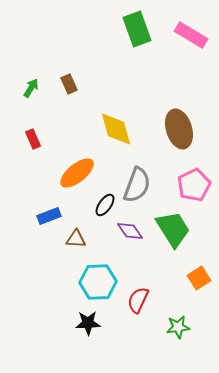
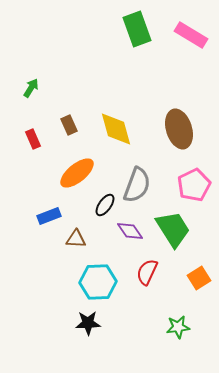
brown rectangle: moved 41 px down
red semicircle: moved 9 px right, 28 px up
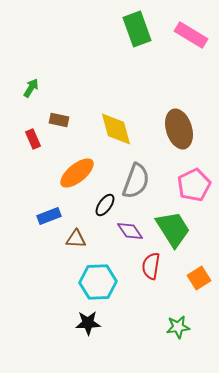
brown rectangle: moved 10 px left, 5 px up; rotated 54 degrees counterclockwise
gray semicircle: moved 1 px left, 4 px up
red semicircle: moved 4 px right, 6 px up; rotated 16 degrees counterclockwise
